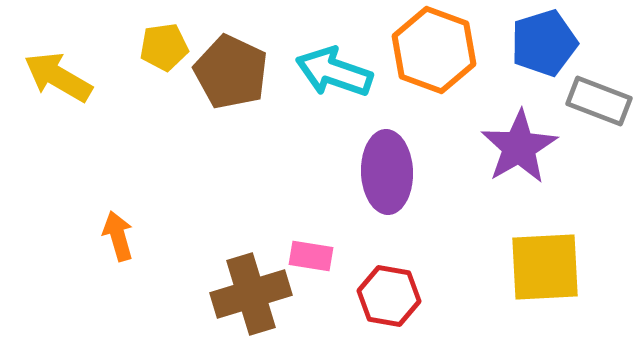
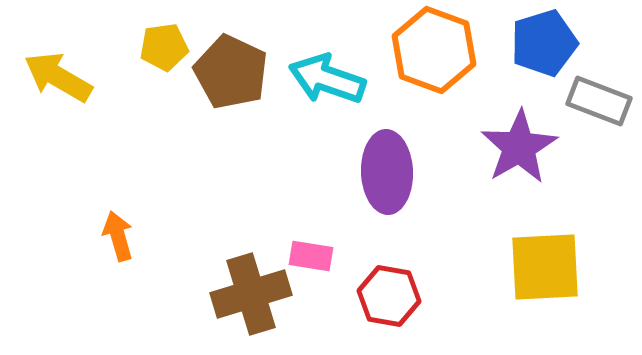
cyan arrow: moved 7 px left, 7 px down
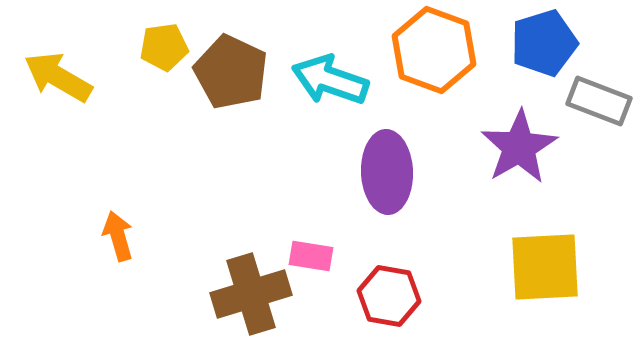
cyan arrow: moved 3 px right, 1 px down
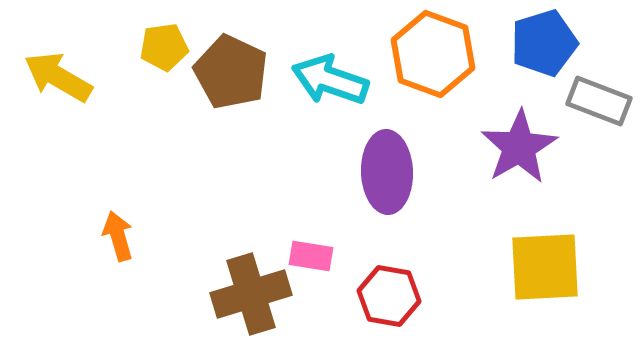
orange hexagon: moved 1 px left, 4 px down
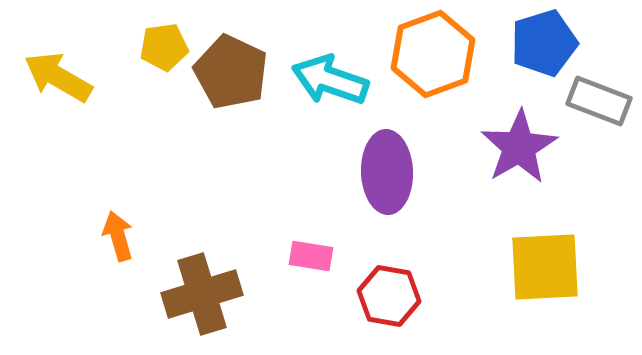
orange hexagon: rotated 20 degrees clockwise
brown cross: moved 49 px left
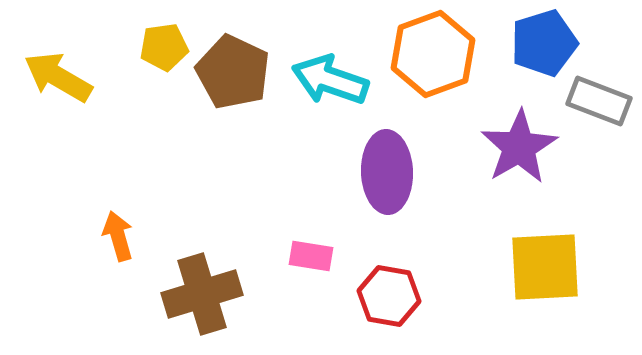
brown pentagon: moved 2 px right
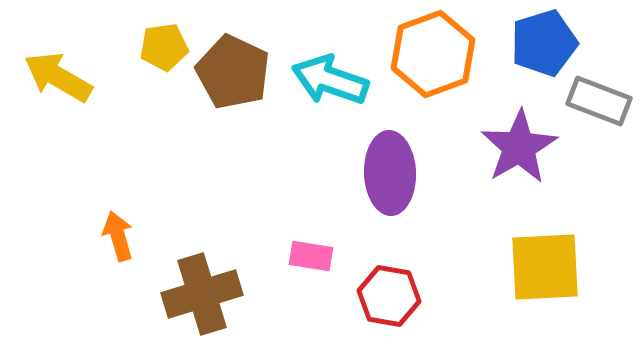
purple ellipse: moved 3 px right, 1 px down
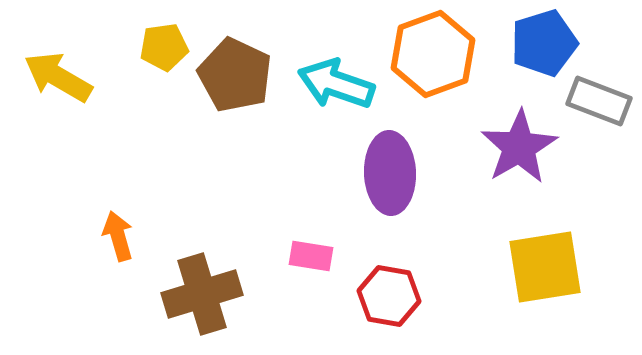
brown pentagon: moved 2 px right, 3 px down
cyan arrow: moved 6 px right, 4 px down
yellow square: rotated 6 degrees counterclockwise
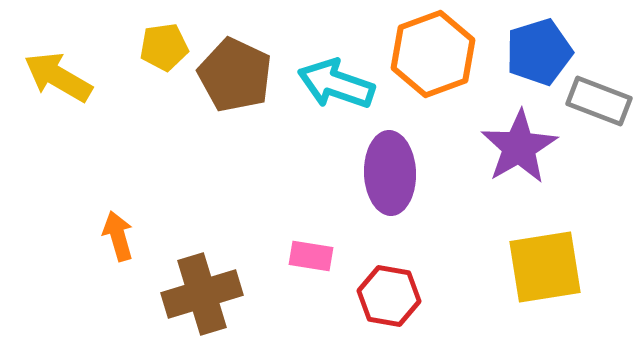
blue pentagon: moved 5 px left, 9 px down
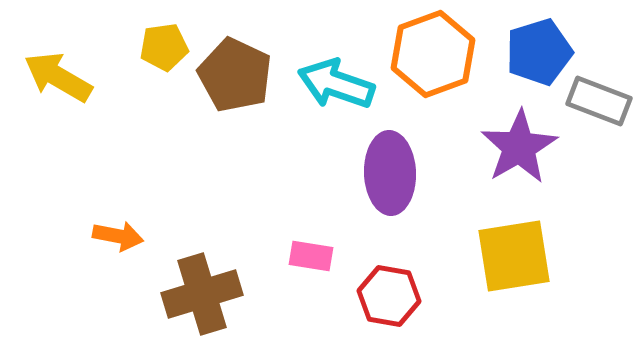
orange arrow: rotated 117 degrees clockwise
yellow square: moved 31 px left, 11 px up
